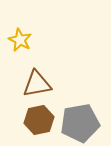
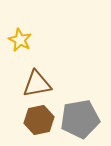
gray pentagon: moved 4 px up
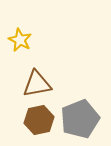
gray pentagon: rotated 12 degrees counterclockwise
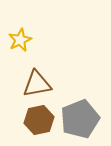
yellow star: rotated 20 degrees clockwise
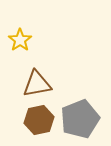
yellow star: rotated 10 degrees counterclockwise
